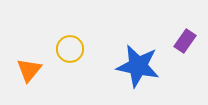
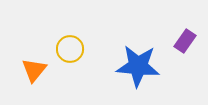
blue star: rotated 6 degrees counterclockwise
orange triangle: moved 5 px right
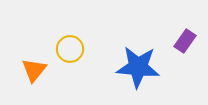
blue star: moved 1 px down
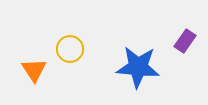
orange triangle: rotated 12 degrees counterclockwise
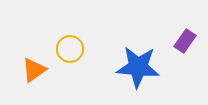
orange triangle: rotated 28 degrees clockwise
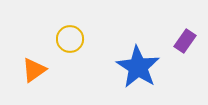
yellow circle: moved 10 px up
blue star: rotated 27 degrees clockwise
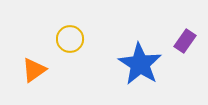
blue star: moved 2 px right, 3 px up
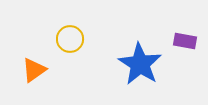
purple rectangle: rotated 65 degrees clockwise
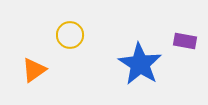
yellow circle: moved 4 px up
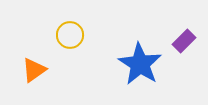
purple rectangle: moved 1 px left; rotated 55 degrees counterclockwise
